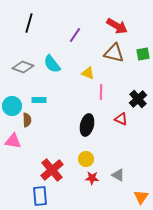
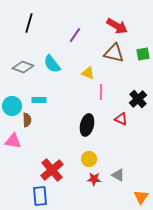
yellow circle: moved 3 px right
red star: moved 2 px right, 1 px down
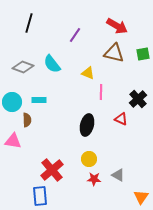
cyan circle: moved 4 px up
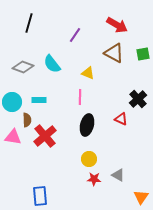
red arrow: moved 1 px up
brown triangle: rotated 15 degrees clockwise
pink line: moved 21 px left, 5 px down
pink triangle: moved 4 px up
red cross: moved 7 px left, 34 px up
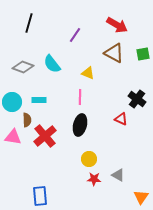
black cross: moved 1 px left; rotated 12 degrees counterclockwise
black ellipse: moved 7 px left
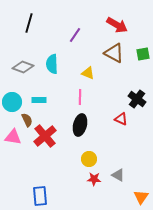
cyan semicircle: rotated 36 degrees clockwise
brown semicircle: rotated 24 degrees counterclockwise
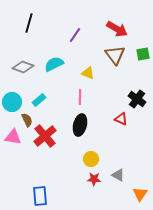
red arrow: moved 4 px down
brown triangle: moved 1 px right, 2 px down; rotated 25 degrees clockwise
cyan semicircle: moved 2 px right; rotated 66 degrees clockwise
cyan rectangle: rotated 40 degrees counterclockwise
yellow circle: moved 2 px right
orange triangle: moved 1 px left, 3 px up
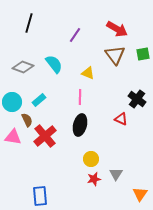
cyan semicircle: rotated 78 degrees clockwise
gray triangle: moved 2 px left, 1 px up; rotated 32 degrees clockwise
red star: rotated 16 degrees counterclockwise
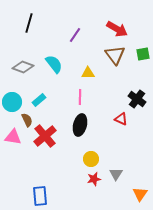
yellow triangle: rotated 24 degrees counterclockwise
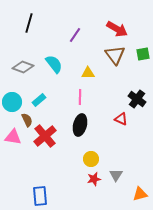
gray triangle: moved 1 px down
orange triangle: rotated 42 degrees clockwise
